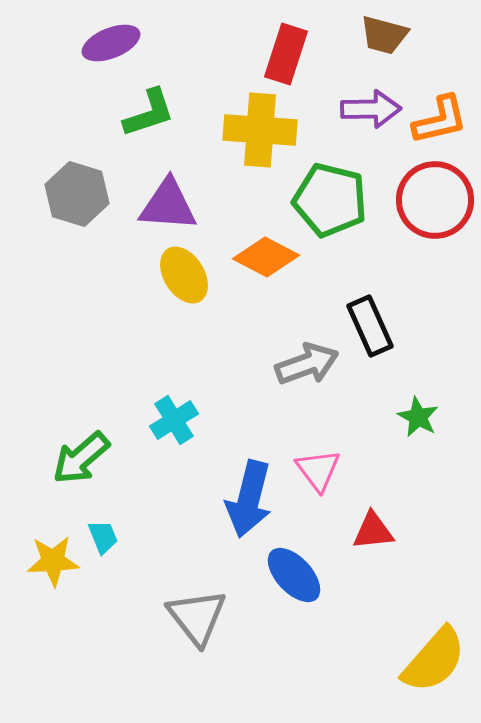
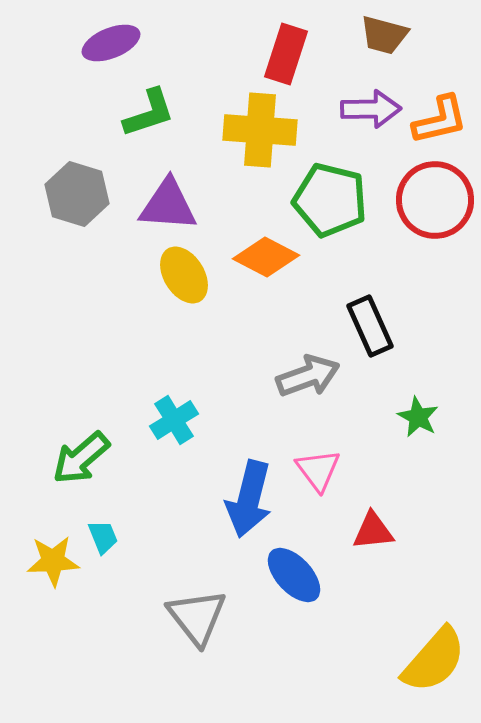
gray arrow: moved 1 px right, 12 px down
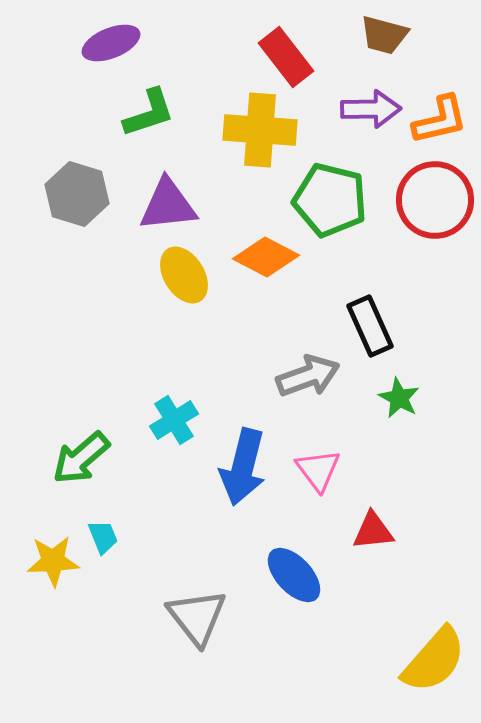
red rectangle: moved 3 px down; rotated 56 degrees counterclockwise
purple triangle: rotated 10 degrees counterclockwise
green star: moved 19 px left, 19 px up
blue arrow: moved 6 px left, 32 px up
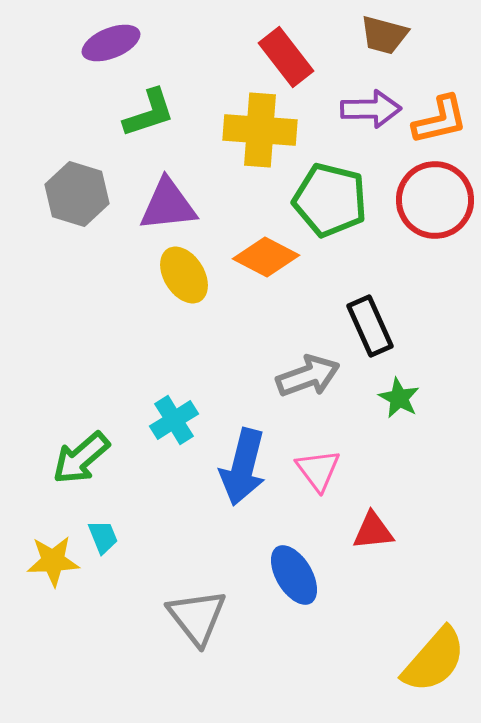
blue ellipse: rotated 12 degrees clockwise
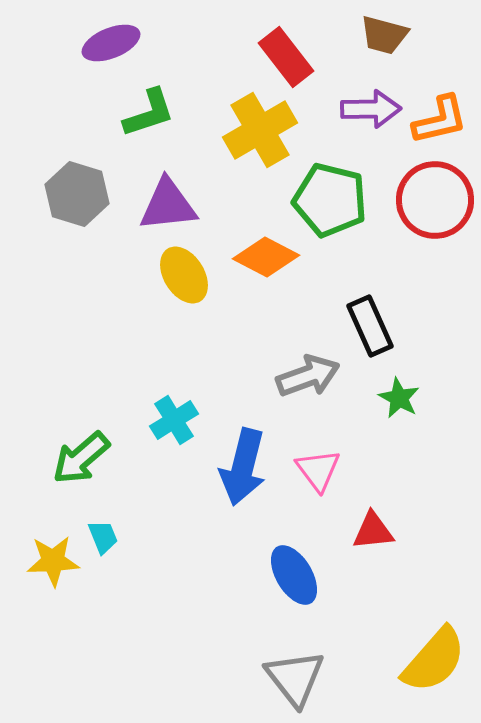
yellow cross: rotated 34 degrees counterclockwise
gray triangle: moved 98 px right, 61 px down
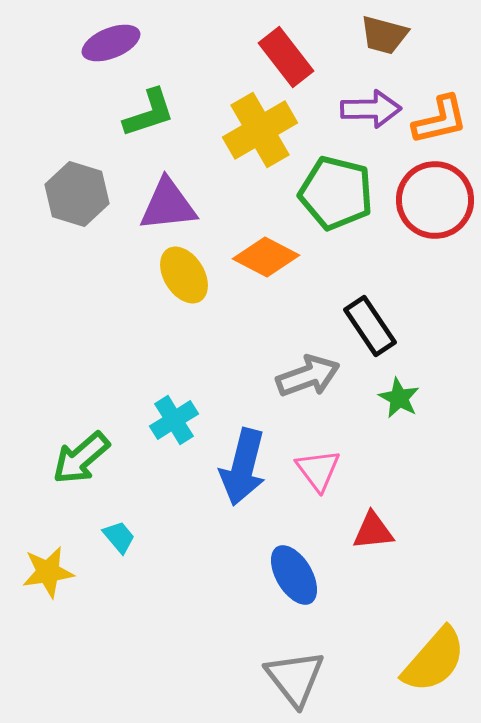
green pentagon: moved 6 px right, 7 px up
black rectangle: rotated 10 degrees counterclockwise
cyan trapezoid: moved 16 px right; rotated 18 degrees counterclockwise
yellow star: moved 5 px left, 11 px down; rotated 6 degrees counterclockwise
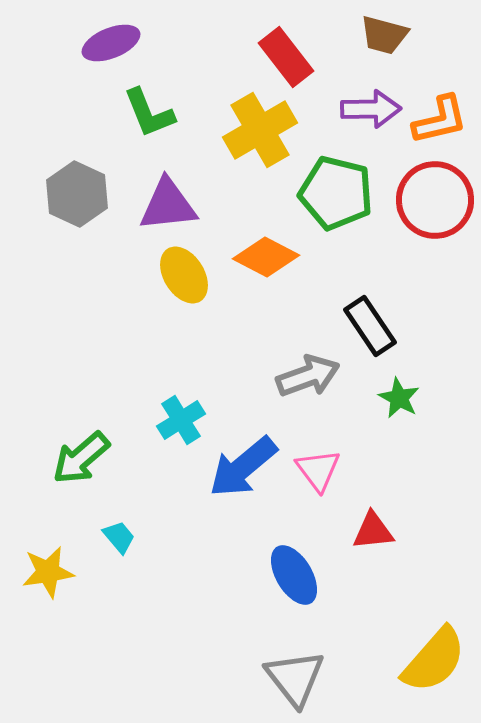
green L-shape: rotated 86 degrees clockwise
gray hexagon: rotated 8 degrees clockwise
cyan cross: moved 7 px right
blue arrow: rotated 36 degrees clockwise
